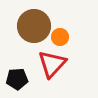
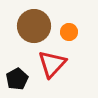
orange circle: moved 9 px right, 5 px up
black pentagon: rotated 25 degrees counterclockwise
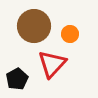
orange circle: moved 1 px right, 2 px down
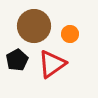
red triangle: rotated 12 degrees clockwise
black pentagon: moved 19 px up
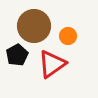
orange circle: moved 2 px left, 2 px down
black pentagon: moved 5 px up
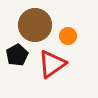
brown circle: moved 1 px right, 1 px up
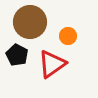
brown circle: moved 5 px left, 3 px up
black pentagon: rotated 15 degrees counterclockwise
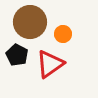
orange circle: moved 5 px left, 2 px up
red triangle: moved 2 px left
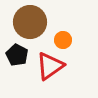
orange circle: moved 6 px down
red triangle: moved 2 px down
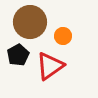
orange circle: moved 4 px up
black pentagon: moved 1 px right; rotated 15 degrees clockwise
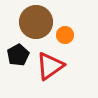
brown circle: moved 6 px right
orange circle: moved 2 px right, 1 px up
